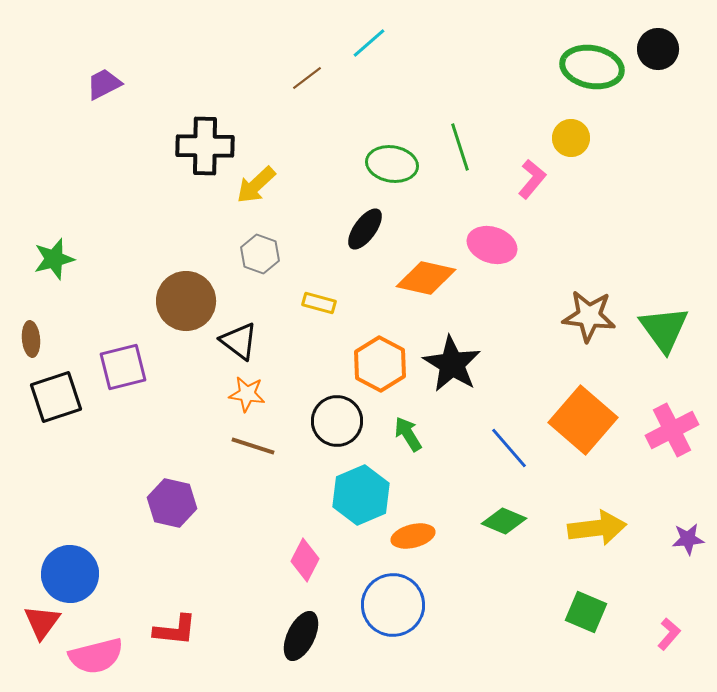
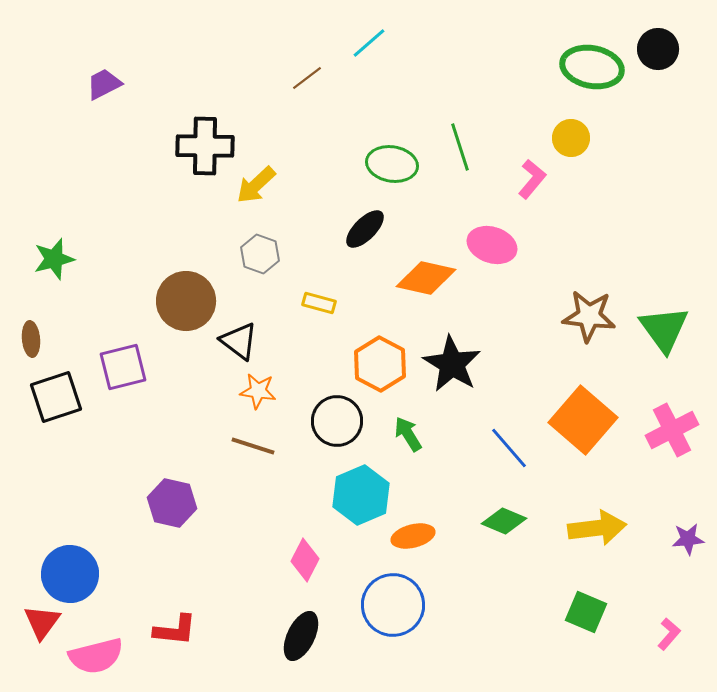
black ellipse at (365, 229): rotated 9 degrees clockwise
orange star at (247, 394): moved 11 px right, 3 px up
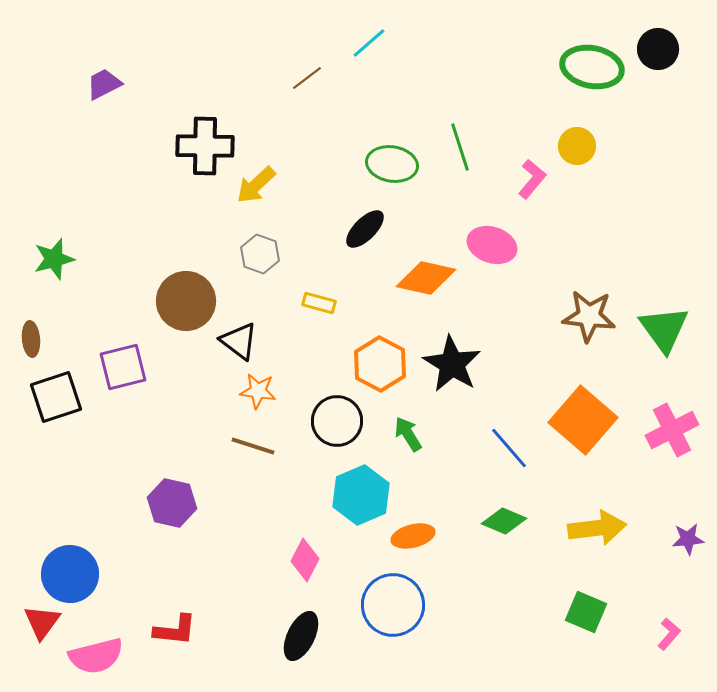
yellow circle at (571, 138): moved 6 px right, 8 px down
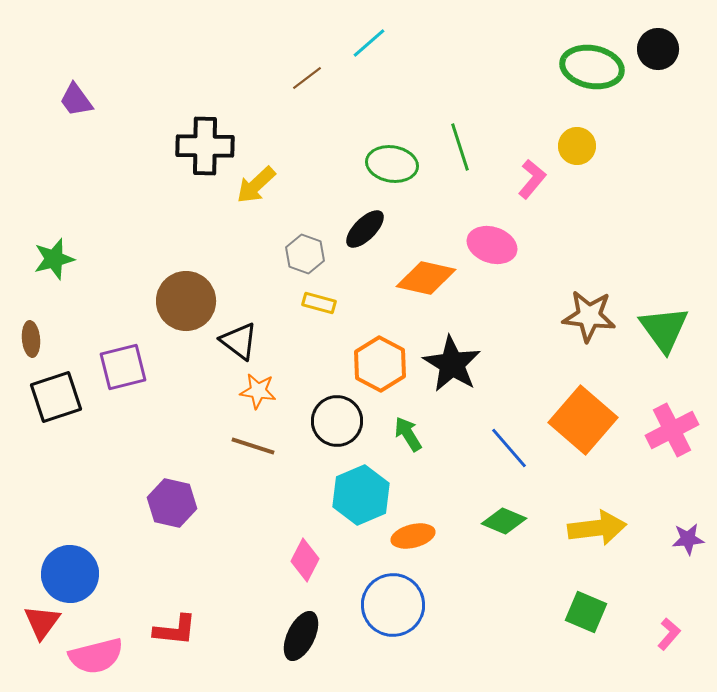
purple trapezoid at (104, 84): moved 28 px left, 16 px down; rotated 99 degrees counterclockwise
gray hexagon at (260, 254): moved 45 px right
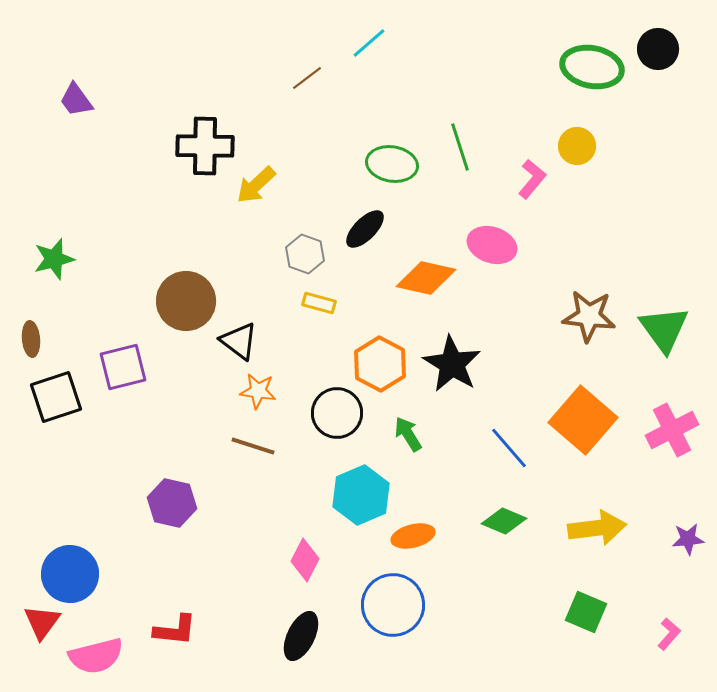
black circle at (337, 421): moved 8 px up
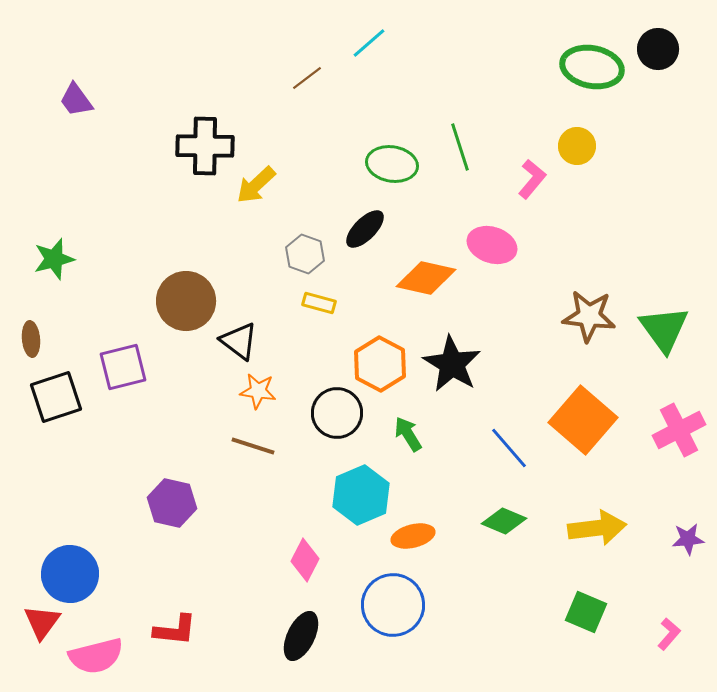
pink cross at (672, 430): moved 7 px right
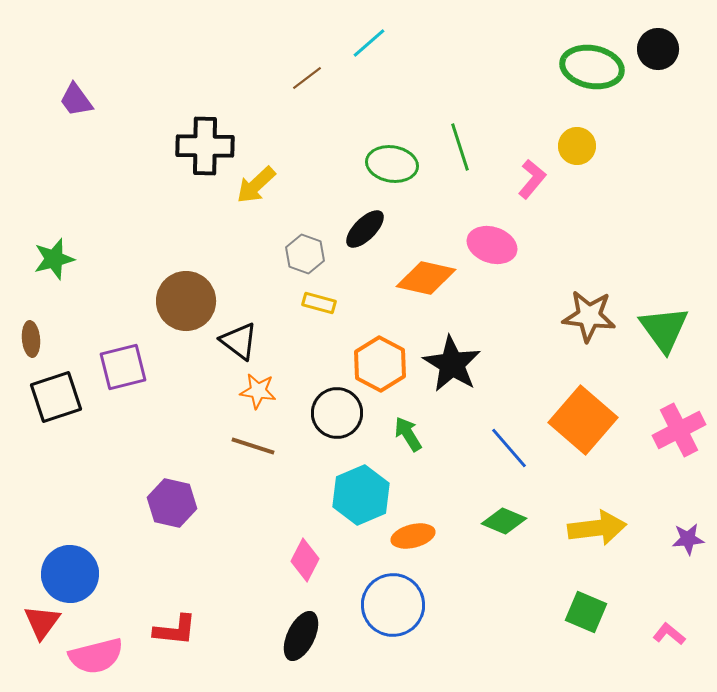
pink L-shape at (669, 634): rotated 92 degrees counterclockwise
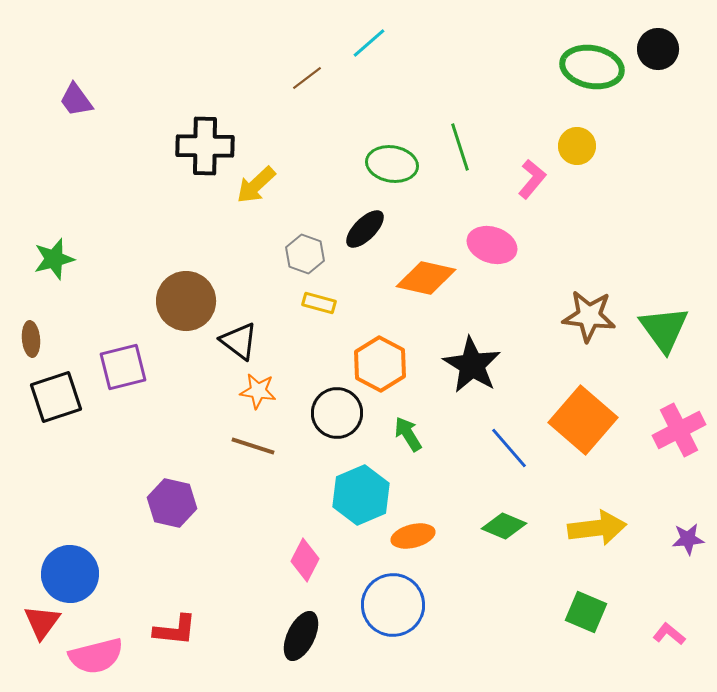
black star at (452, 364): moved 20 px right, 1 px down
green diamond at (504, 521): moved 5 px down
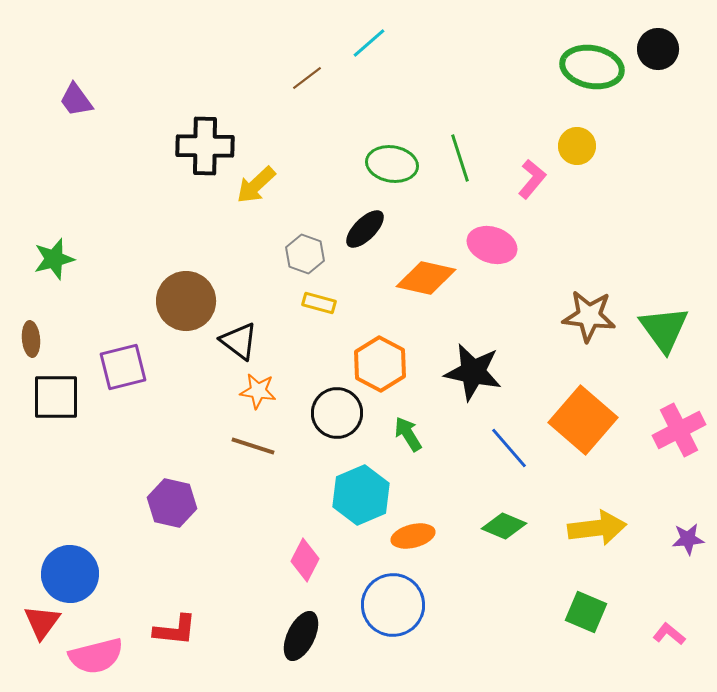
green line at (460, 147): moved 11 px down
black star at (472, 365): moved 1 px right, 7 px down; rotated 20 degrees counterclockwise
black square at (56, 397): rotated 18 degrees clockwise
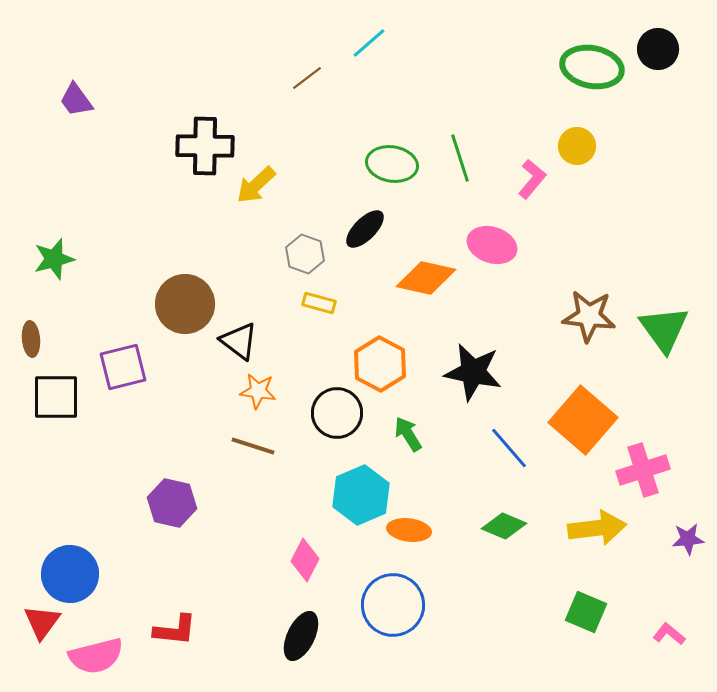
brown circle at (186, 301): moved 1 px left, 3 px down
pink cross at (679, 430): moved 36 px left, 40 px down; rotated 9 degrees clockwise
orange ellipse at (413, 536): moved 4 px left, 6 px up; rotated 21 degrees clockwise
